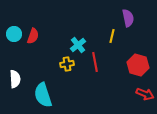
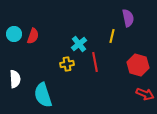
cyan cross: moved 1 px right, 1 px up
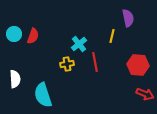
red hexagon: rotated 10 degrees counterclockwise
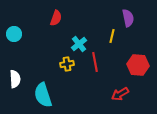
red semicircle: moved 23 px right, 18 px up
red arrow: moved 25 px left; rotated 126 degrees clockwise
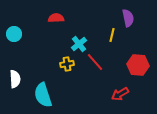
red semicircle: rotated 112 degrees counterclockwise
yellow line: moved 1 px up
red line: rotated 30 degrees counterclockwise
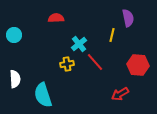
cyan circle: moved 1 px down
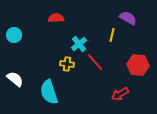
purple semicircle: rotated 48 degrees counterclockwise
yellow cross: rotated 16 degrees clockwise
white semicircle: rotated 48 degrees counterclockwise
cyan semicircle: moved 6 px right, 3 px up
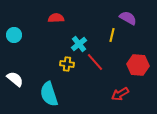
cyan semicircle: moved 2 px down
